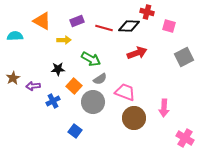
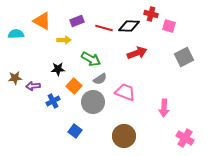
red cross: moved 4 px right, 2 px down
cyan semicircle: moved 1 px right, 2 px up
brown star: moved 2 px right; rotated 24 degrees clockwise
brown circle: moved 10 px left, 18 px down
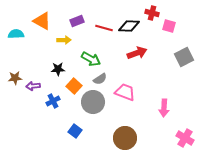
red cross: moved 1 px right, 1 px up
brown circle: moved 1 px right, 2 px down
